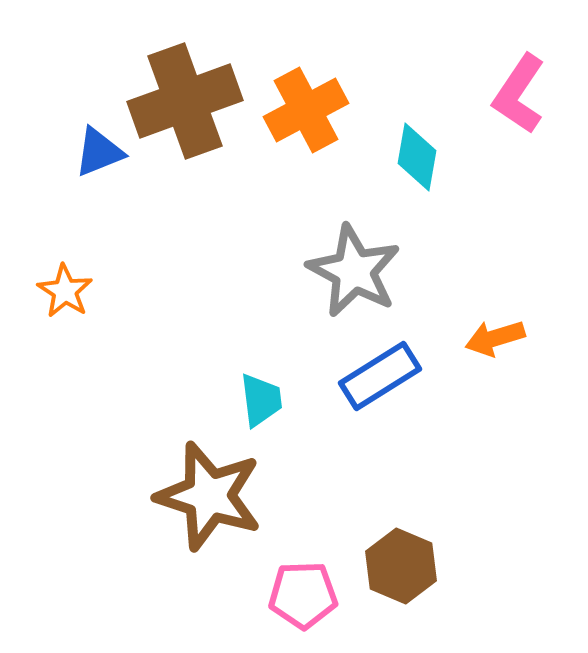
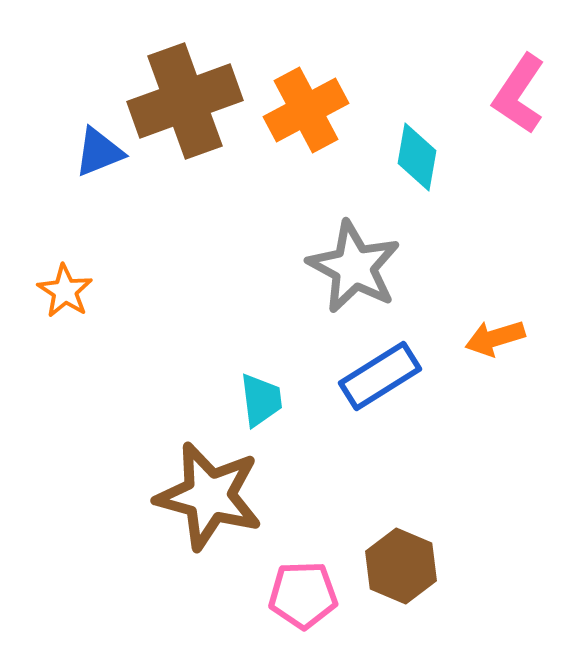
gray star: moved 4 px up
brown star: rotated 3 degrees counterclockwise
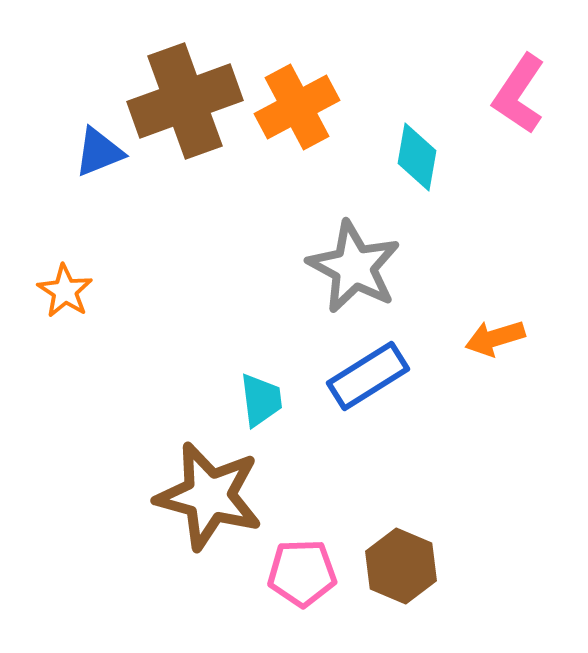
orange cross: moved 9 px left, 3 px up
blue rectangle: moved 12 px left
pink pentagon: moved 1 px left, 22 px up
